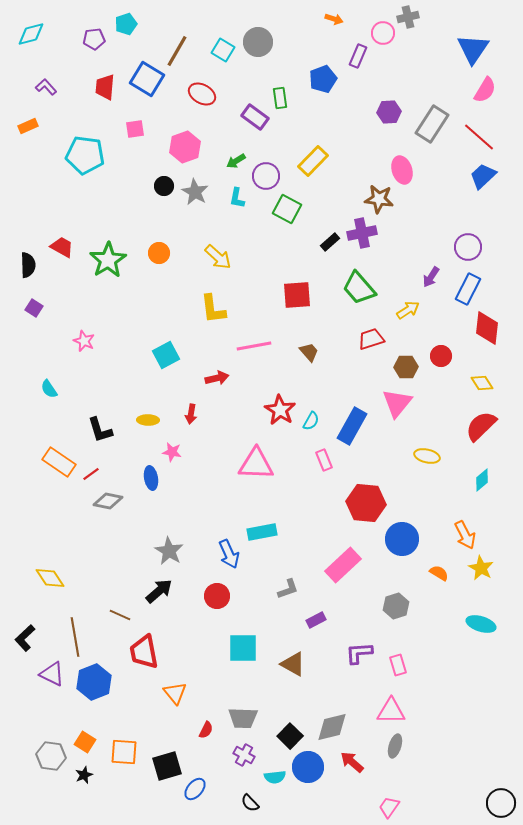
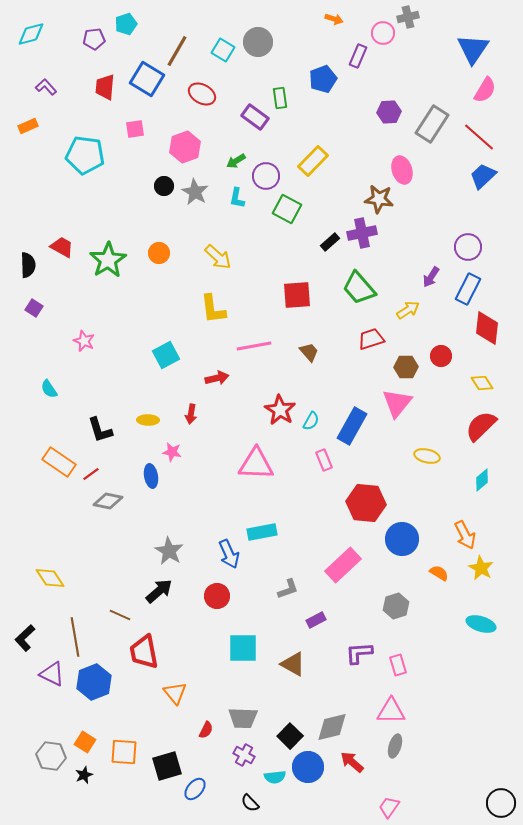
blue ellipse at (151, 478): moved 2 px up
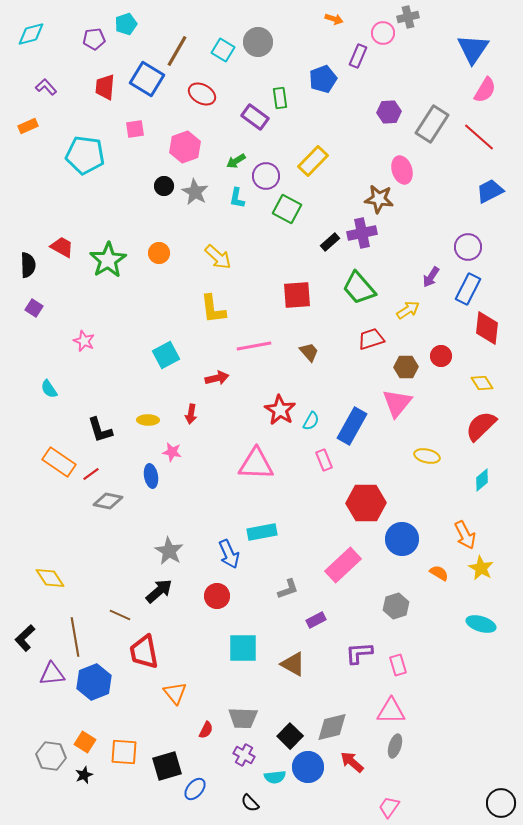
blue trapezoid at (483, 176): moved 7 px right, 15 px down; rotated 16 degrees clockwise
red hexagon at (366, 503): rotated 6 degrees counterclockwise
purple triangle at (52, 674): rotated 32 degrees counterclockwise
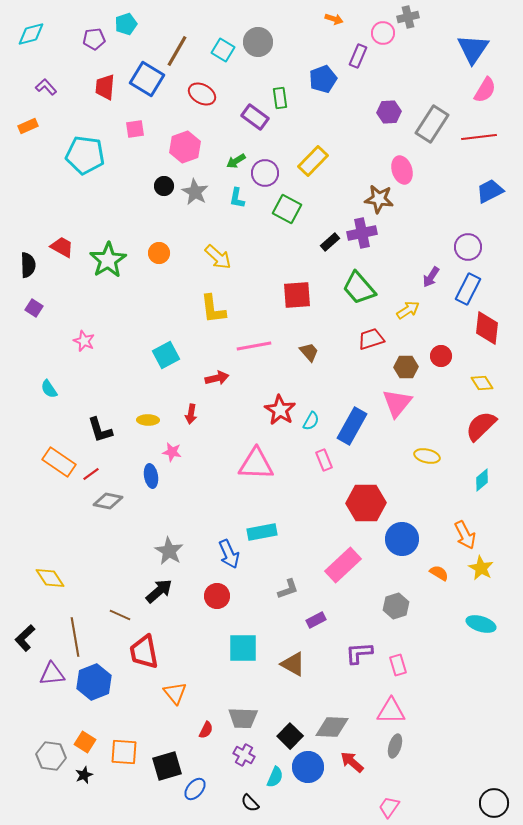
red line at (479, 137): rotated 48 degrees counterclockwise
purple circle at (266, 176): moved 1 px left, 3 px up
gray diamond at (332, 727): rotated 16 degrees clockwise
cyan semicircle at (275, 777): rotated 60 degrees counterclockwise
black circle at (501, 803): moved 7 px left
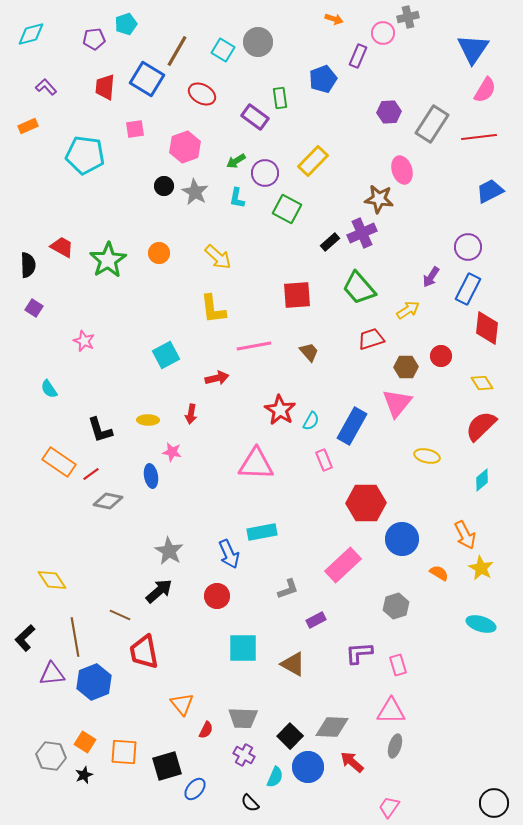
purple cross at (362, 233): rotated 12 degrees counterclockwise
yellow diamond at (50, 578): moved 2 px right, 2 px down
orange triangle at (175, 693): moved 7 px right, 11 px down
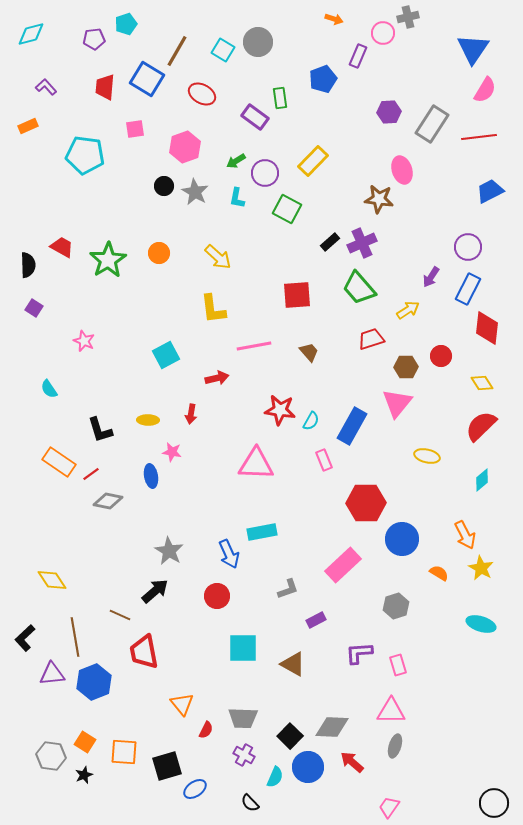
purple cross at (362, 233): moved 10 px down
red star at (280, 410): rotated 24 degrees counterclockwise
black arrow at (159, 591): moved 4 px left
blue ellipse at (195, 789): rotated 15 degrees clockwise
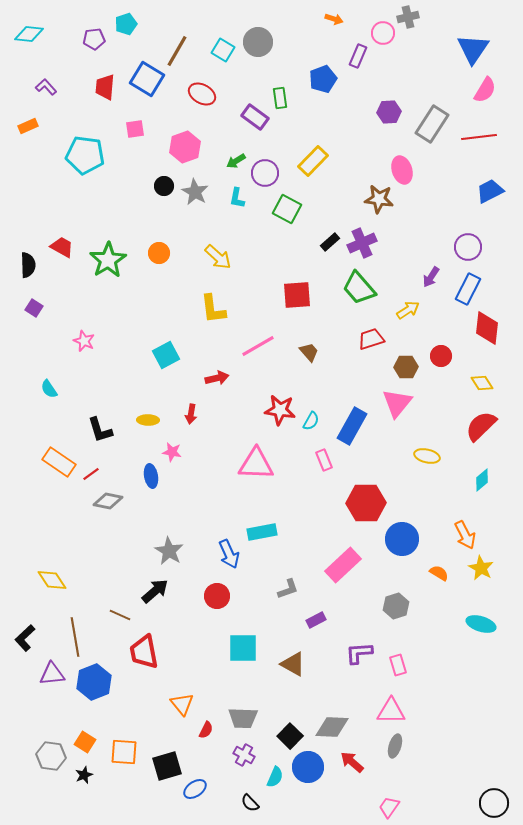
cyan diamond at (31, 34): moved 2 px left; rotated 20 degrees clockwise
pink line at (254, 346): moved 4 px right; rotated 20 degrees counterclockwise
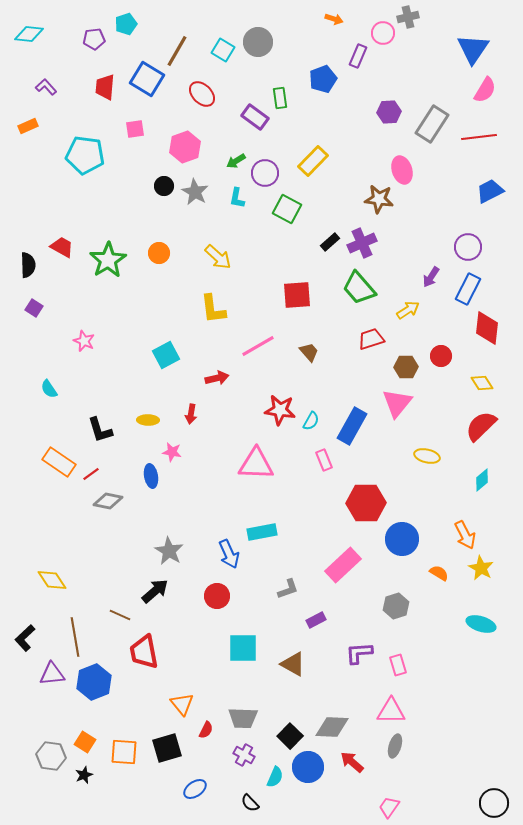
red ellipse at (202, 94): rotated 16 degrees clockwise
black square at (167, 766): moved 18 px up
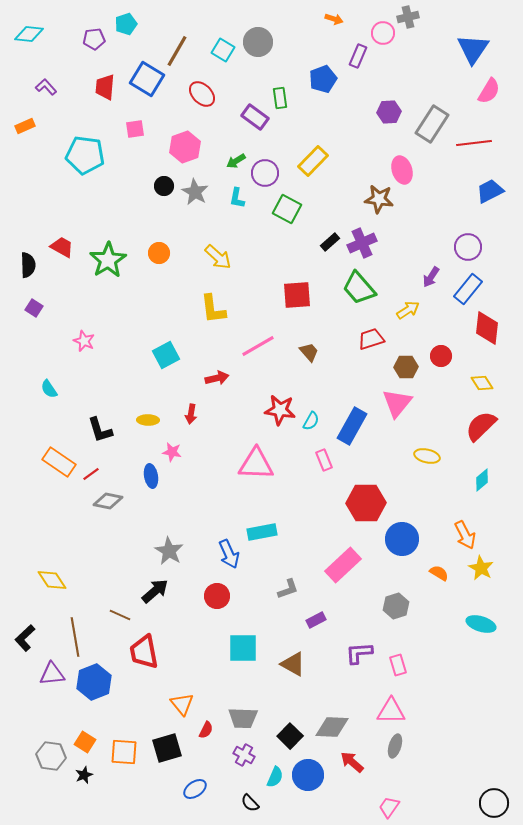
pink semicircle at (485, 90): moved 4 px right, 1 px down
orange rectangle at (28, 126): moved 3 px left
red line at (479, 137): moved 5 px left, 6 px down
blue rectangle at (468, 289): rotated 12 degrees clockwise
blue circle at (308, 767): moved 8 px down
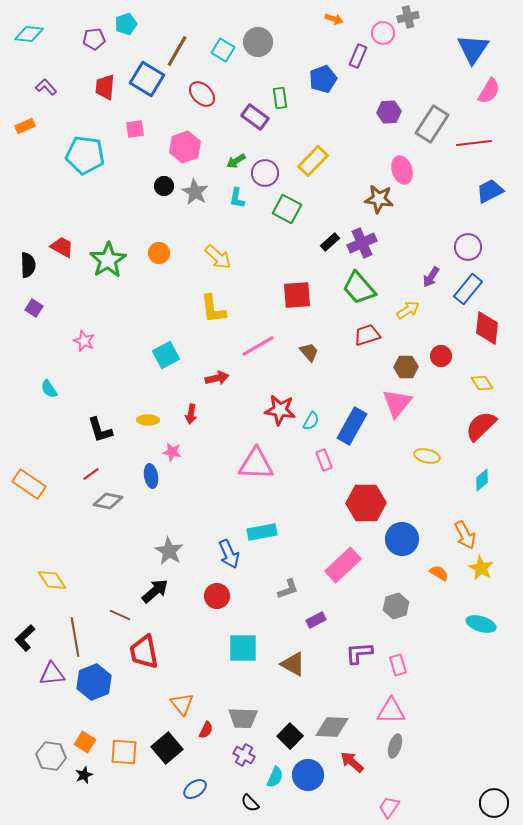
red trapezoid at (371, 339): moved 4 px left, 4 px up
orange rectangle at (59, 462): moved 30 px left, 22 px down
black square at (167, 748): rotated 24 degrees counterclockwise
